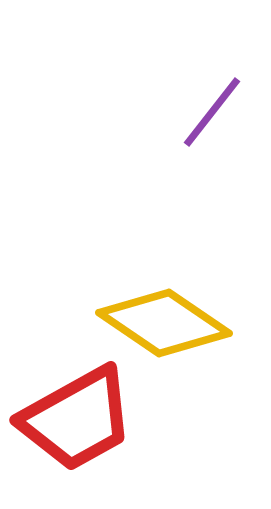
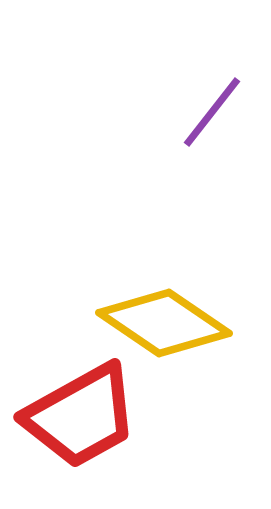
red trapezoid: moved 4 px right, 3 px up
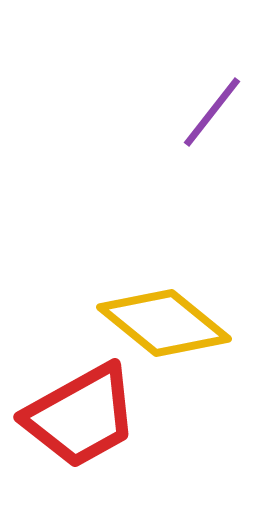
yellow diamond: rotated 5 degrees clockwise
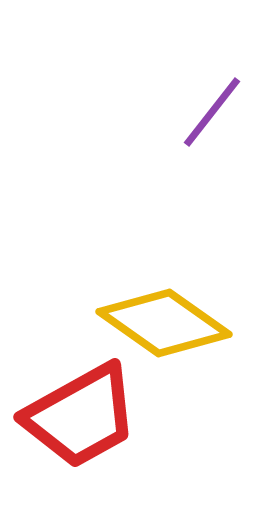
yellow diamond: rotated 4 degrees counterclockwise
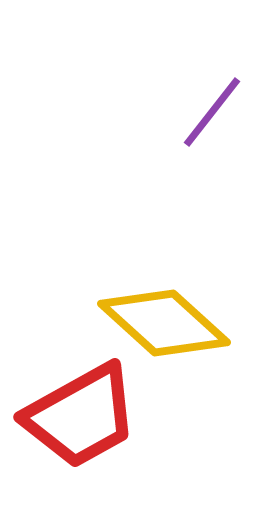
yellow diamond: rotated 7 degrees clockwise
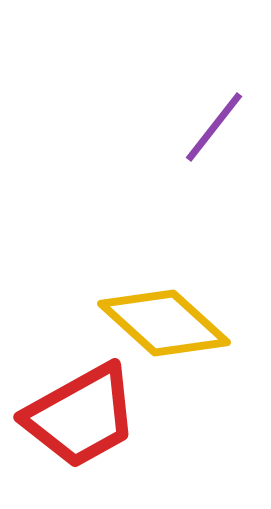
purple line: moved 2 px right, 15 px down
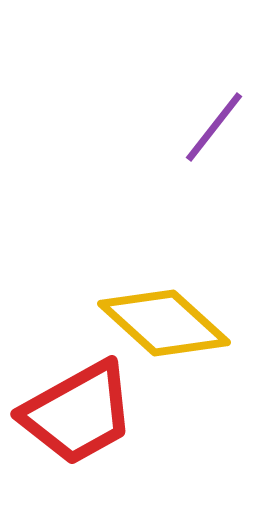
red trapezoid: moved 3 px left, 3 px up
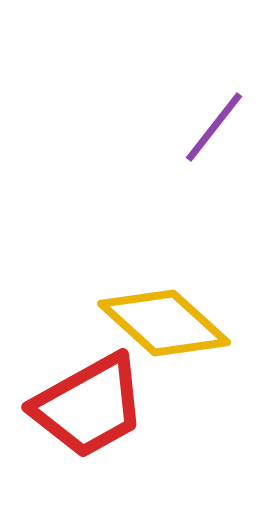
red trapezoid: moved 11 px right, 7 px up
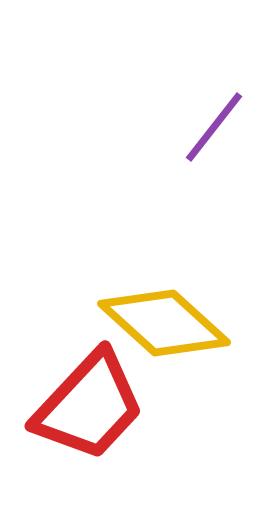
red trapezoid: rotated 18 degrees counterclockwise
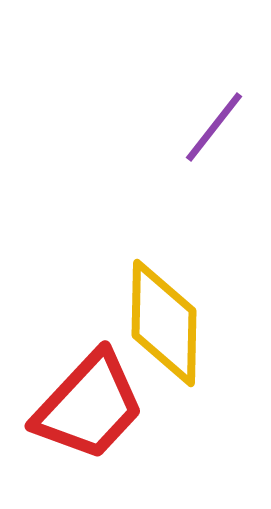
yellow diamond: rotated 49 degrees clockwise
